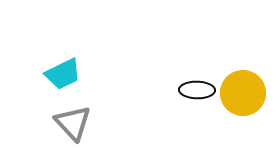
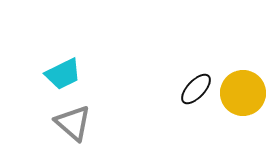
black ellipse: moved 1 px left, 1 px up; rotated 48 degrees counterclockwise
gray triangle: rotated 6 degrees counterclockwise
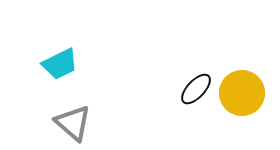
cyan trapezoid: moved 3 px left, 10 px up
yellow circle: moved 1 px left
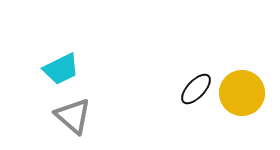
cyan trapezoid: moved 1 px right, 5 px down
gray triangle: moved 7 px up
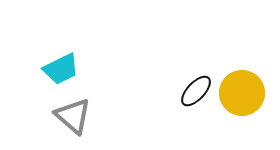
black ellipse: moved 2 px down
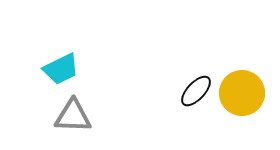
gray triangle: rotated 39 degrees counterclockwise
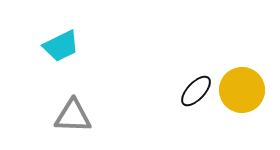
cyan trapezoid: moved 23 px up
yellow circle: moved 3 px up
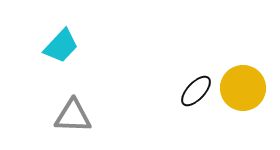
cyan trapezoid: rotated 21 degrees counterclockwise
yellow circle: moved 1 px right, 2 px up
